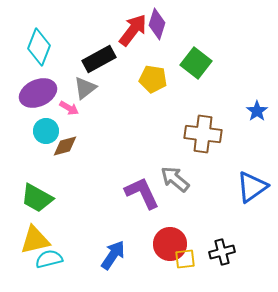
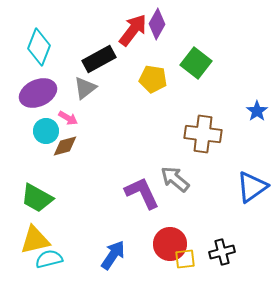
purple diamond: rotated 12 degrees clockwise
pink arrow: moved 1 px left, 10 px down
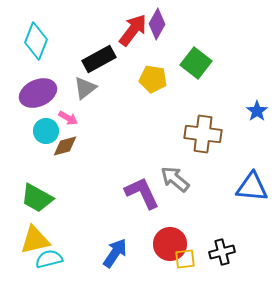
cyan diamond: moved 3 px left, 6 px up
blue triangle: rotated 40 degrees clockwise
blue arrow: moved 2 px right, 2 px up
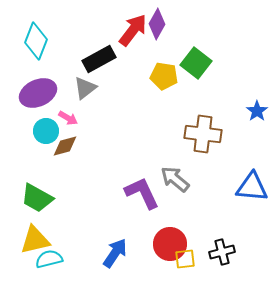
yellow pentagon: moved 11 px right, 3 px up
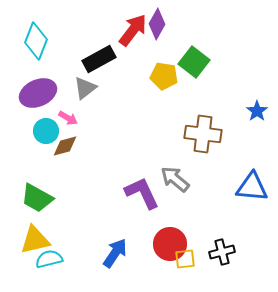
green square: moved 2 px left, 1 px up
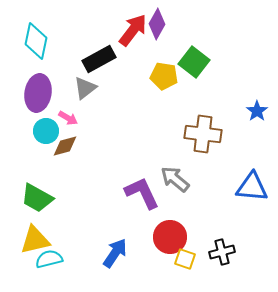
cyan diamond: rotated 9 degrees counterclockwise
purple ellipse: rotated 57 degrees counterclockwise
red circle: moved 7 px up
yellow square: rotated 25 degrees clockwise
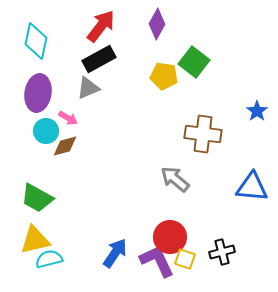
red arrow: moved 32 px left, 4 px up
gray triangle: moved 3 px right; rotated 15 degrees clockwise
purple L-shape: moved 15 px right, 68 px down
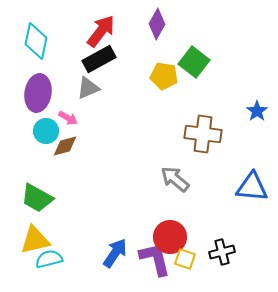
red arrow: moved 5 px down
purple L-shape: moved 2 px left, 2 px up; rotated 12 degrees clockwise
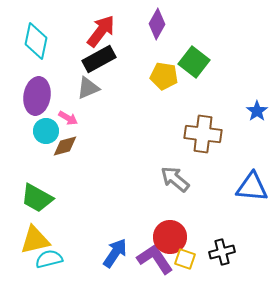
purple ellipse: moved 1 px left, 3 px down
purple L-shape: rotated 21 degrees counterclockwise
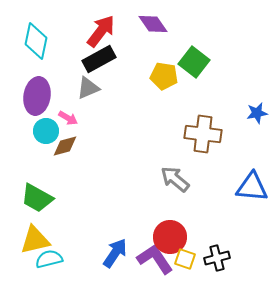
purple diamond: moved 4 px left; rotated 64 degrees counterclockwise
blue star: moved 2 px down; rotated 25 degrees clockwise
black cross: moved 5 px left, 6 px down
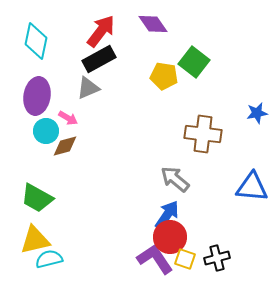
blue arrow: moved 52 px right, 38 px up
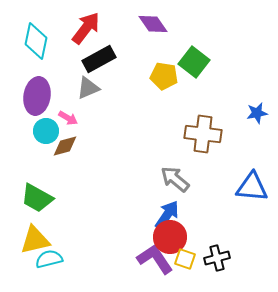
red arrow: moved 15 px left, 3 px up
